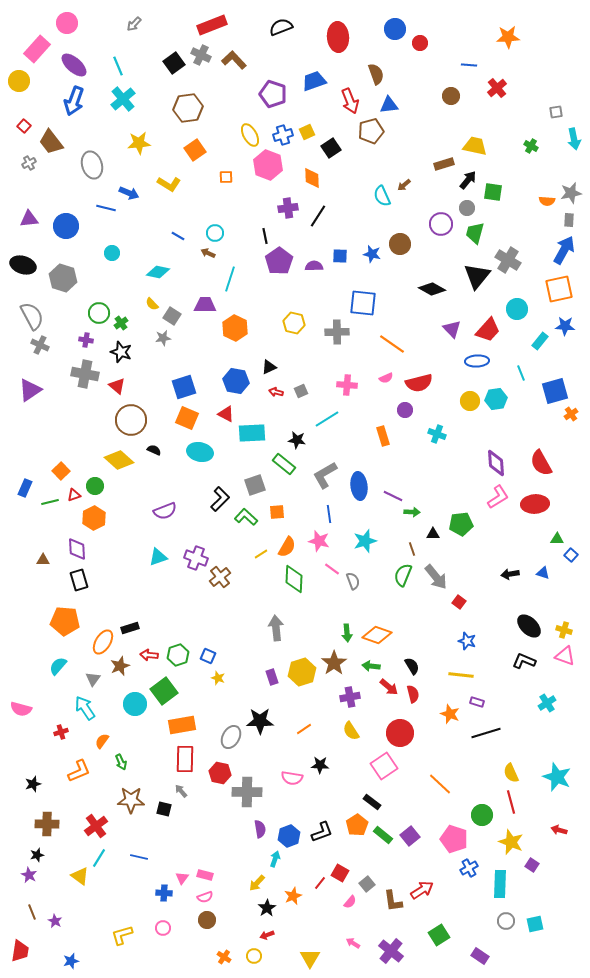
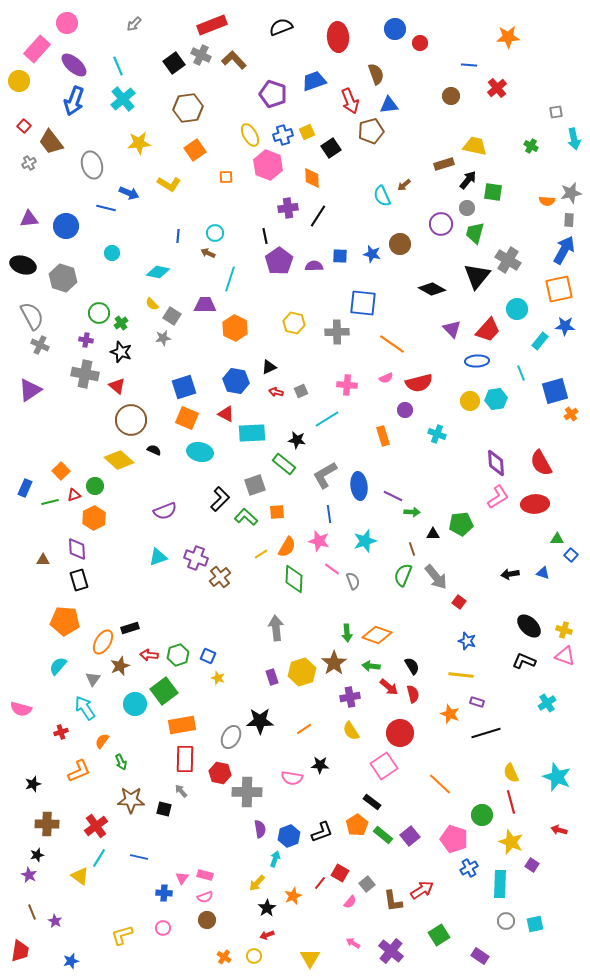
blue line at (178, 236): rotated 64 degrees clockwise
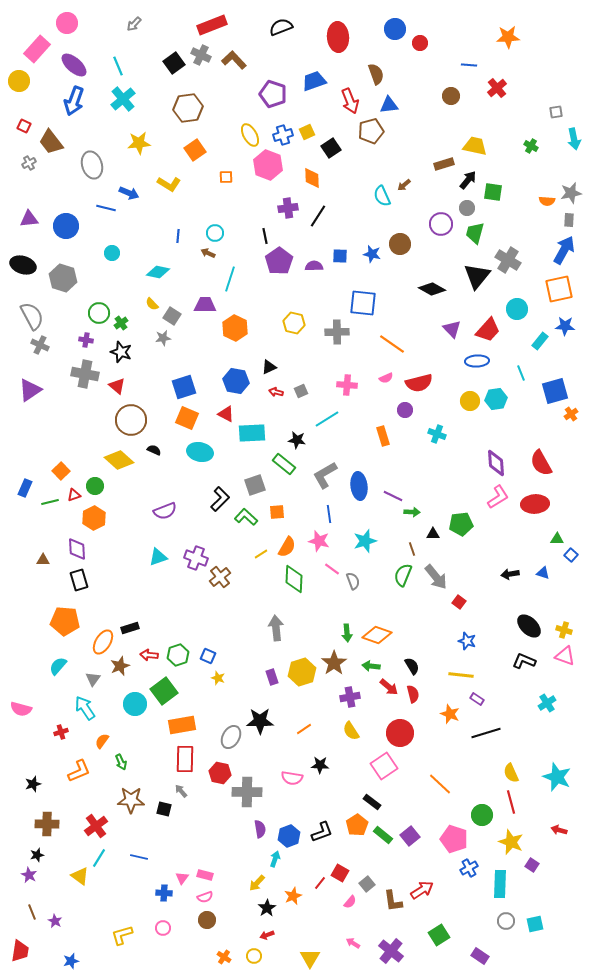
red square at (24, 126): rotated 16 degrees counterclockwise
purple rectangle at (477, 702): moved 3 px up; rotated 16 degrees clockwise
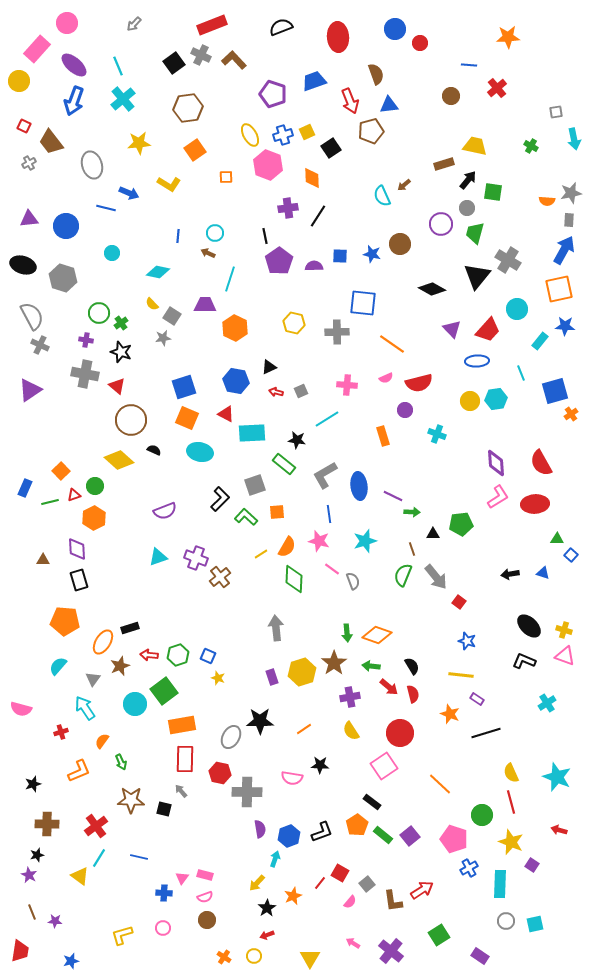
purple star at (55, 921): rotated 24 degrees counterclockwise
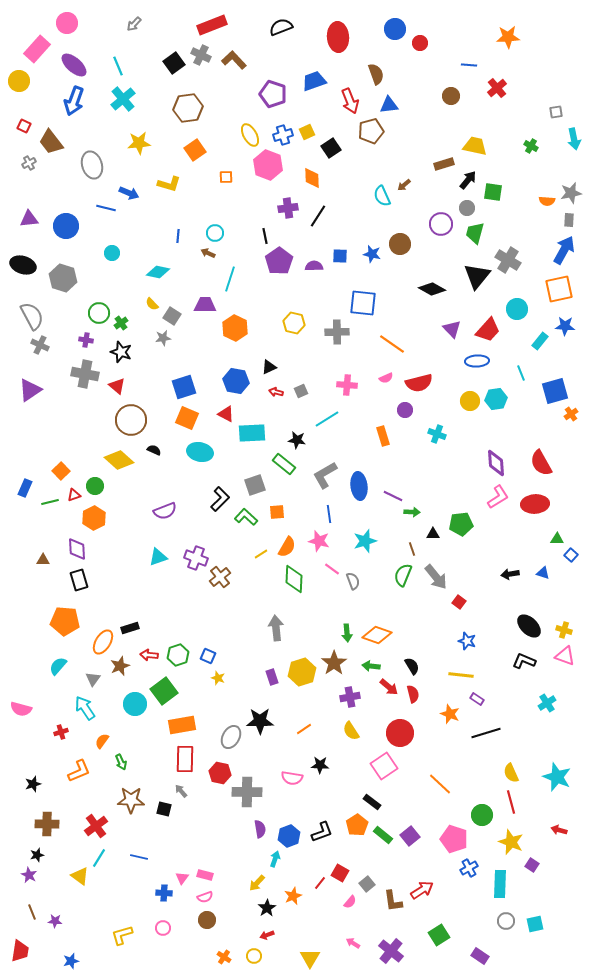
yellow L-shape at (169, 184): rotated 15 degrees counterclockwise
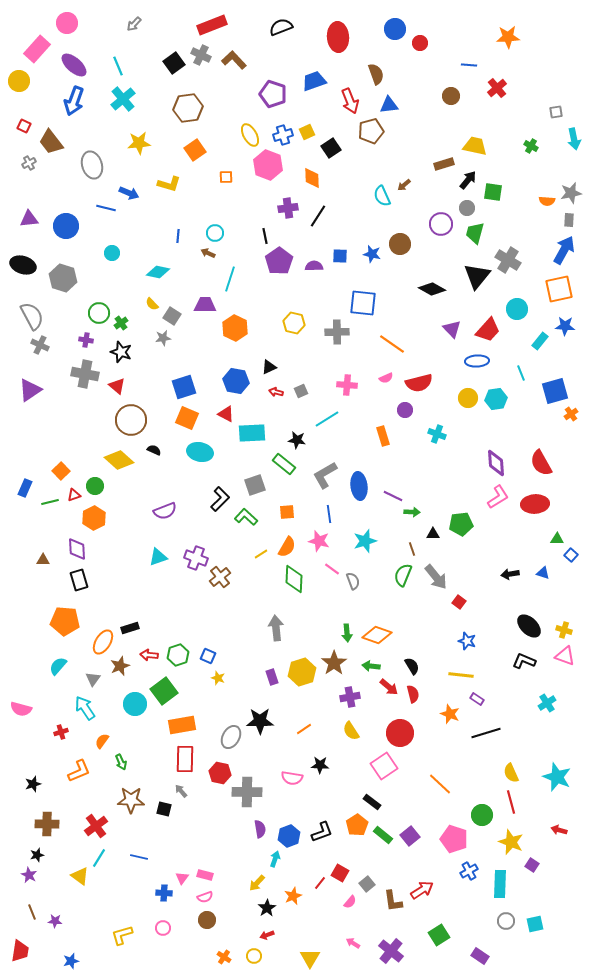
yellow circle at (470, 401): moved 2 px left, 3 px up
orange square at (277, 512): moved 10 px right
blue cross at (469, 868): moved 3 px down
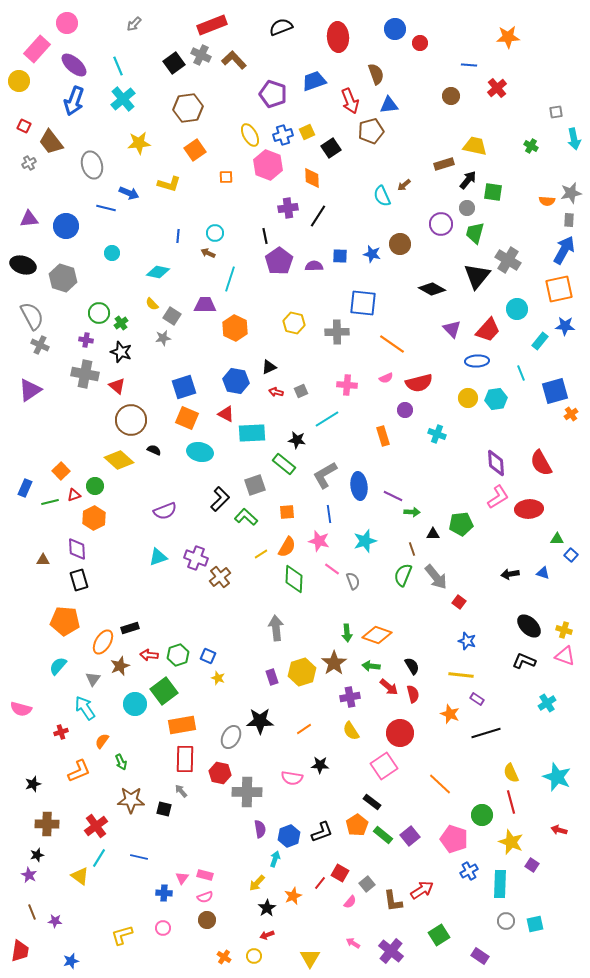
red ellipse at (535, 504): moved 6 px left, 5 px down
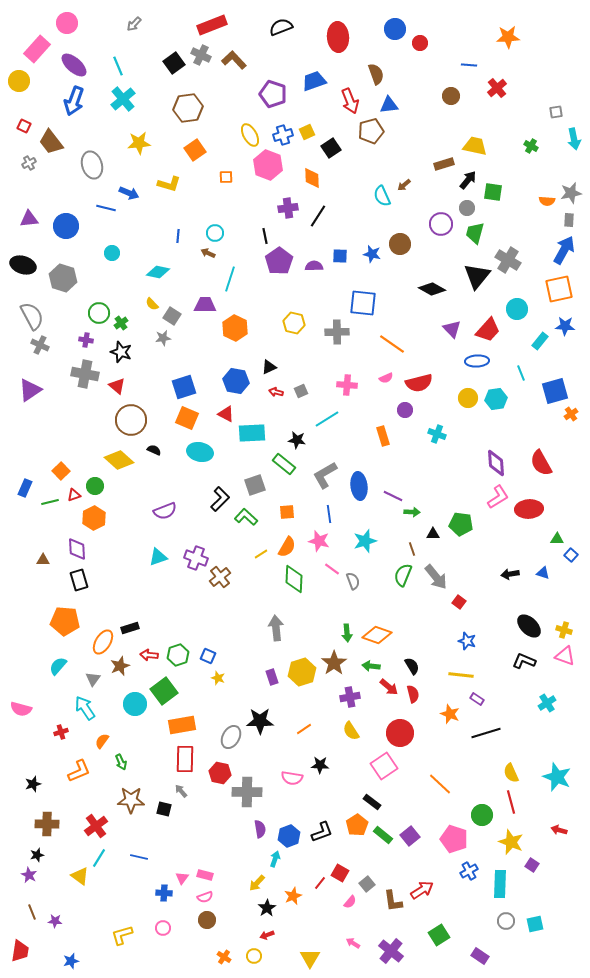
green pentagon at (461, 524): rotated 15 degrees clockwise
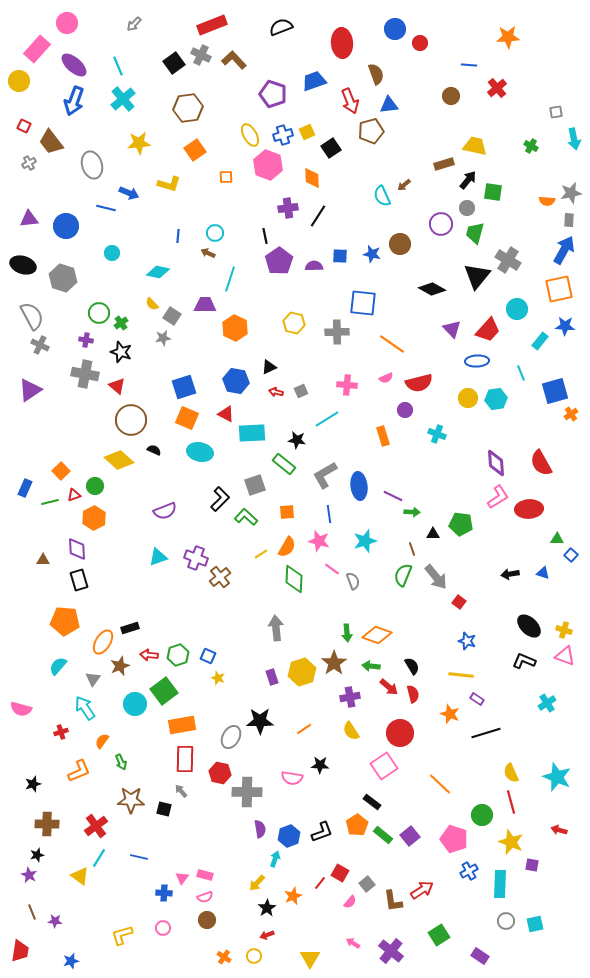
red ellipse at (338, 37): moved 4 px right, 6 px down
purple square at (532, 865): rotated 24 degrees counterclockwise
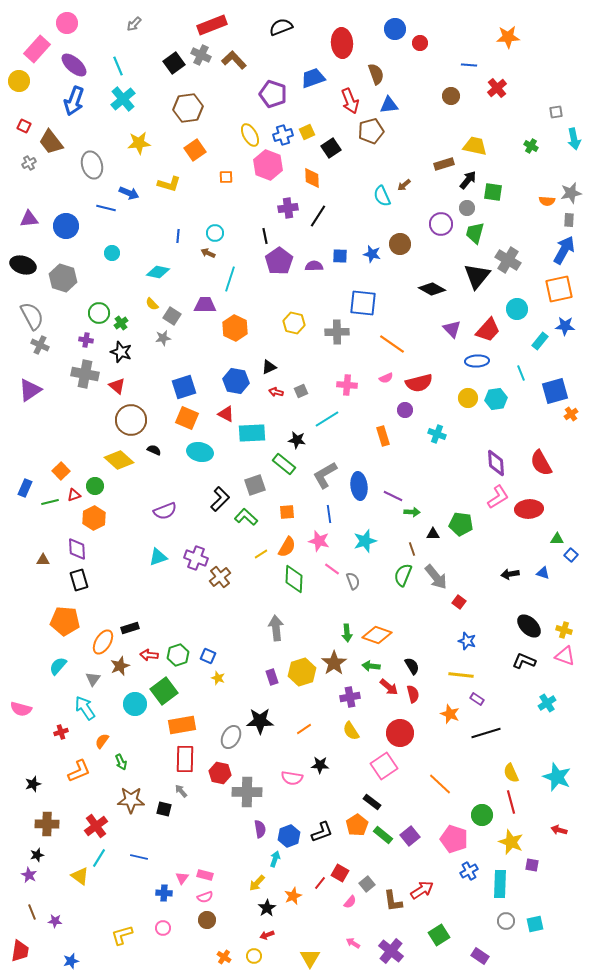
blue trapezoid at (314, 81): moved 1 px left, 3 px up
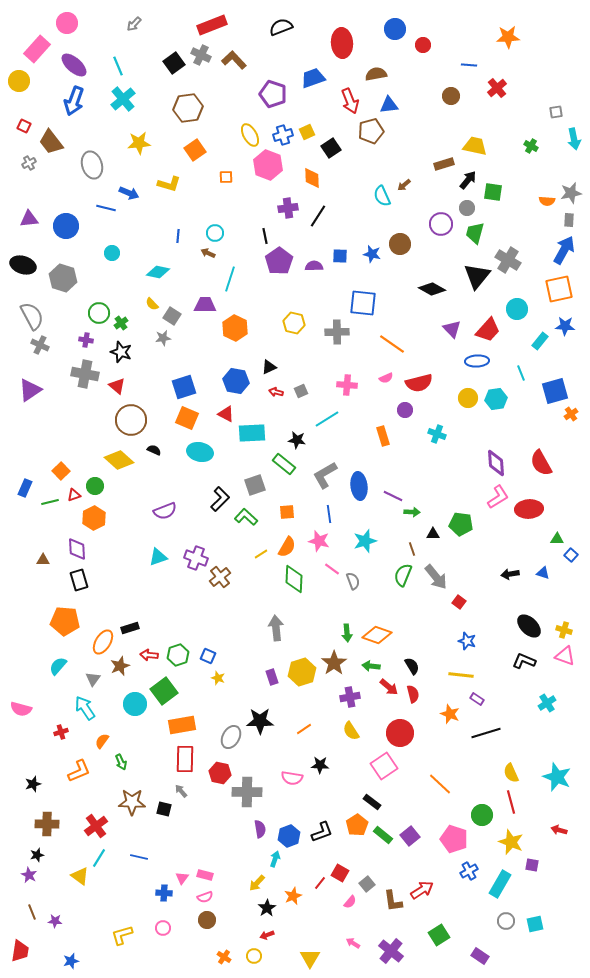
red circle at (420, 43): moved 3 px right, 2 px down
brown semicircle at (376, 74): rotated 80 degrees counterclockwise
brown star at (131, 800): moved 1 px right, 2 px down
cyan rectangle at (500, 884): rotated 28 degrees clockwise
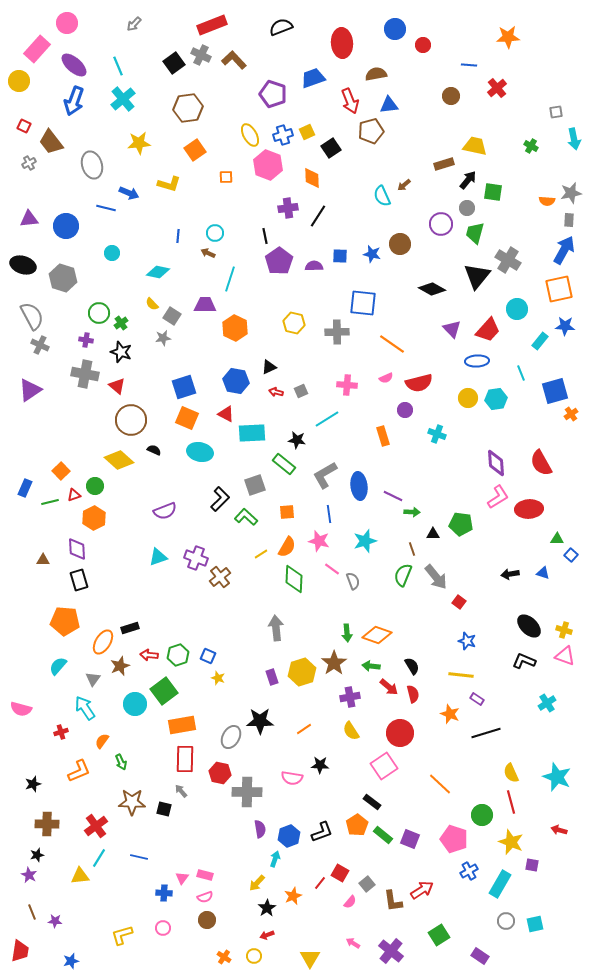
purple square at (410, 836): moved 3 px down; rotated 30 degrees counterclockwise
yellow triangle at (80, 876): rotated 42 degrees counterclockwise
